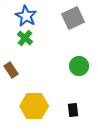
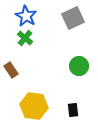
yellow hexagon: rotated 8 degrees clockwise
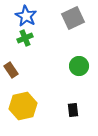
green cross: rotated 28 degrees clockwise
yellow hexagon: moved 11 px left; rotated 20 degrees counterclockwise
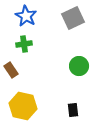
green cross: moved 1 px left, 6 px down; rotated 14 degrees clockwise
yellow hexagon: rotated 24 degrees clockwise
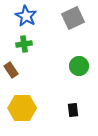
yellow hexagon: moved 1 px left, 2 px down; rotated 12 degrees counterclockwise
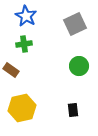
gray square: moved 2 px right, 6 px down
brown rectangle: rotated 21 degrees counterclockwise
yellow hexagon: rotated 12 degrees counterclockwise
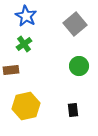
gray square: rotated 15 degrees counterclockwise
green cross: rotated 28 degrees counterclockwise
brown rectangle: rotated 42 degrees counterclockwise
yellow hexagon: moved 4 px right, 2 px up
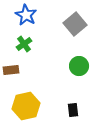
blue star: moved 1 px up
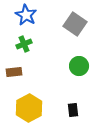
gray square: rotated 15 degrees counterclockwise
green cross: rotated 14 degrees clockwise
brown rectangle: moved 3 px right, 2 px down
yellow hexagon: moved 3 px right, 2 px down; rotated 16 degrees counterclockwise
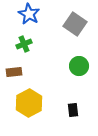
blue star: moved 3 px right, 1 px up
yellow hexagon: moved 5 px up
